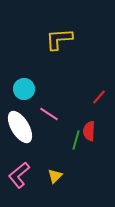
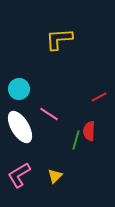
cyan circle: moved 5 px left
red line: rotated 21 degrees clockwise
pink L-shape: rotated 8 degrees clockwise
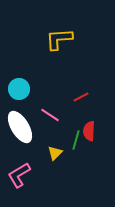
red line: moved 18 px left
pink line: moved 1 px right, 1 px down
yellow triangle: moved 23 px up
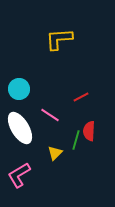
white ellipse: moved 1 px down
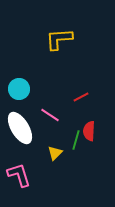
pink L-shape: rotated 104 degrees clockwise
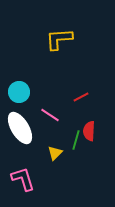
cyan circle: moved 3 px down
pink L-shape: moved 4 px right, 4 px down
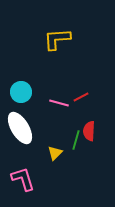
yellow L-shape: moved 2 px left
cyan circle: moved 2 px right
pink line: moved 9 px right, 12 px up; rotated 18 degrees counterclockwise
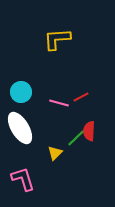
green line: moved 2 px up; rotated 30 degrees clockwise
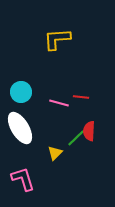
red line: rotated 35 degrees clockwise
